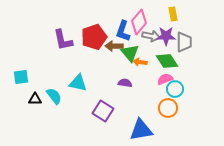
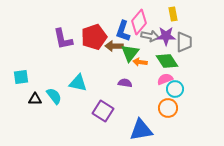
gray arrow: moved 1 px left
purple L-shape: moved 1 px up
green triangle: rotated 18 degrees clockwise
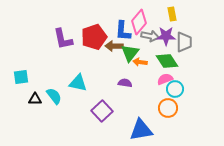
yellow rectangle: moved 1 px left
blue L-shape: rotated 15 degrees counterclockwise
purple square: moved 1 px left; rotated 15 degrees clockwise
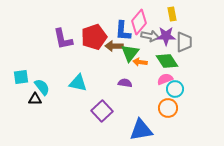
cyan semicircle: moved 12 px left, 9 px up
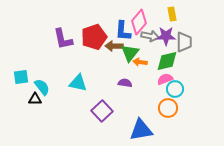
green diamond: rotated 70 degrees counterclockwise
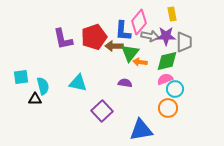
cyan semicircle: moved 1 px right, 1 px up; rotated 24 degrees clockwise
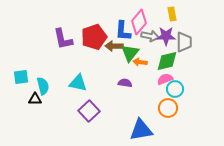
purple square: moved 13 px left
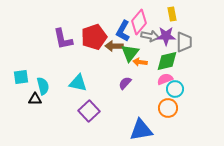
blue L-shape: rotated 25 degrees clockwise
purple semicircle: rotated 56 degrees counterclockwise
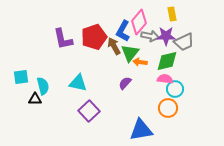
gray trapezoid: rotated 65 degrees clockwise
brown arrow: rotated 60 degrees clockwise
pink semicircle: rotated 28 degrees clockwise
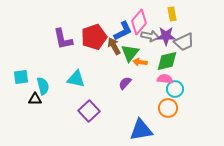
blue L-shape: rotated 145 degrees counterclockwise
cyan triangle: moved 2 px left, 4 px up
